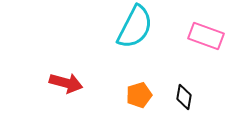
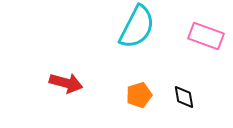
cyan semicircle: moved 2 px right
black diamond: rotated 20 degrees counterclockwise
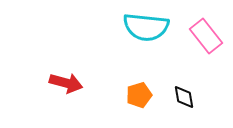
cyan semicircle: moved 9 px right; rotated 69 degrees clockwise
pink rectangle: rotated 32 degrees clockwise
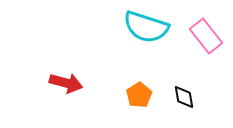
cyan semicircle: rotated 12 degrees clockwise
orange pentagon: rotated 15 degrees counterclockwise
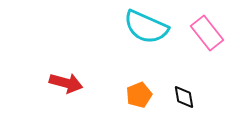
cyan semicircle: rotated 6 degrees clockwise
pink rectangle: moved 1 px right, 3 px up
orange pentagon: rotated 10 degrees clockwise
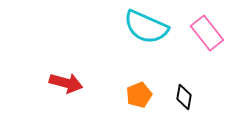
black diamond: rotated 20 degrees clockwise
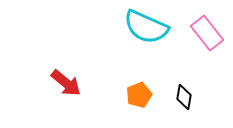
red arrow: rotated 24 degrees clockwise
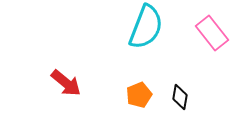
cyan semicircle: rotated 93 degrees counterclockwise
pink rectangle: moved 5 px right
black diamond: moved 4 px left
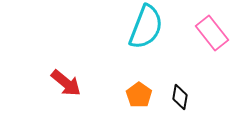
orange pentagon: rotated 15 degrees counterclockwise
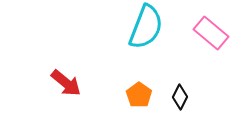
pink rectangle: moved 1 px left; rotated 12 degrees counterclockwise
black diamond: rotated 15 degrees clockwise
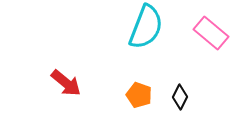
orange pentagon: rotated 15 degrees counterclockwise
